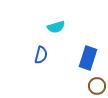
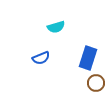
blue semicircle: moved 3 px down; rotated 54 degrees clockwise
brown circle: moved 1 px left, 3 px up
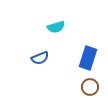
blue semicircle: moved 1 px left
brown circle: moved 6 px left, 4 px down
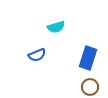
blue semicircle: moved 3 px left, 3 px up
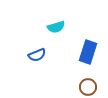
blue rectangle: moved 6 px up
brown circle: moved 2 px left
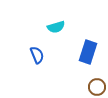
blue semicircle: rotated 90 degrees counterclockwise
brown circle: moved 9 px right
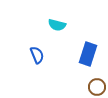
cyan semicircle: moved 1 px right, 2 px up; rotated 30 degrees clockwise
blue rectangle: moved 2 px down
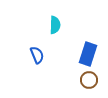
cyan semicircle: moved 2 px left; rotated 102 degrees counterclockwise
brown circle: moved 8 px left, 7 px up
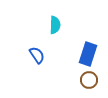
blue semicircle: rotated 12 degrees counterclockwise
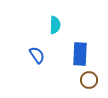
blue rectangle: moved 8 px left; rotated 15 degrees counterclockwise
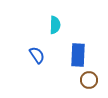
blue rectangle: moved 2 px left, 1 px down
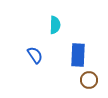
blue semicircle: moved 2 px left
